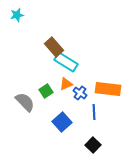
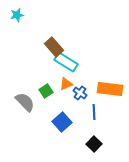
orange rectangle: moved 2 px right
black square: moved 1 px right, 1 px up
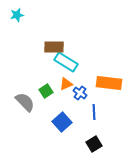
brown rectangle: rotated 48 degrees counterclockwise
orange rectangle: moved 1 px left, 6 px up
black square: rotated 14 degrees clockwise
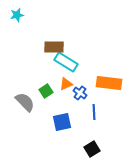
blue square: rotated 30 degrees clockwise
black square: moved 2 px left, 5 px down
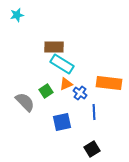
cyan rectangle: moved 4 px left, 2 px down
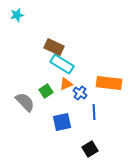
brown rectangle: rotated 24 degrees clockwise
black square: moved 2 px left
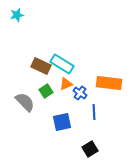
brown rectangle: moved 13 px left, 19 px down
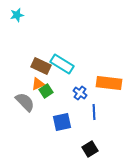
orange triangle: moved 28 px left
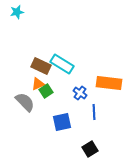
cyan star: moved 3 px up
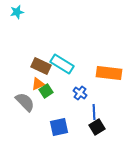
orange rectangle: moved 10 px up
blue square: moved 3 px left, 5 px down
black square: moved 7 px right, 22 px up
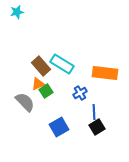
brown rectangle: rotated 24 degrees clockwise
orange rectangle: moved 4 px left
blue cross: rotated 24 degrees clockwise
blue square: rotated 18 degrees counterclockwise
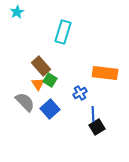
cyan star: rotated 16 degrees counterclockwise
cyan rectangle: moved 1 px right, 32 px up; rotated 75 degrees clockwise
orange triangle: rotated 40 degrees counterclockwise
green square: moved 4 px right, 11 px up; rotated 24 degrees counterclockwise
blue line: moved 1 px left, 2 px down
blue square: moved 9 px left, 18 px up; rotated 12 degrees counterclockwise
